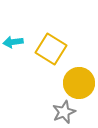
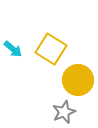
cyan arrow: moved 7 px down; rotated 132 degrees counterclockwise
yellow circle: moved 1 px left, 3 px up
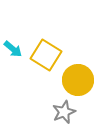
yellow square: moved 5 px left, 6 px down
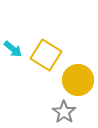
gray star: rotated 15 degrees counterclockwise
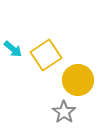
yellow square: rotated 24 degrees clockwise
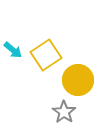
cyan arrow: moved 1 px down
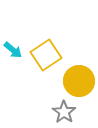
yellow circle: moved 1 px right, 1 px down
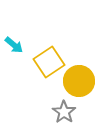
cyan arrow: moved 1 px right, 5 px up
yellow square: moved 3 px right, 7 px down
